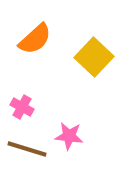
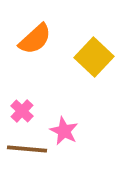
pink cross: moved 4 px down; rotated 15 degrees clockwise
pink star: moved 5 px left, 5 px up; rotated 20 degrees clockwise
brown line: rotated 12 degrees counterclockwise
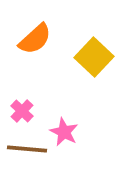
pink star: moved 1 px down
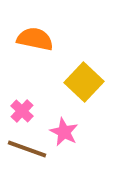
orange semicircle: rotated 126 degrees counterclockwise
yellow square: moved 10 px left, 25 px down
brown line: rotated 15 degrees clockwise
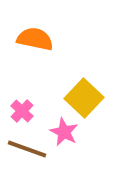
yellow square: moved 16 px down
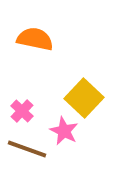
pink star: moved 1 px up
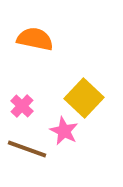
pink cross: moved 5 px up
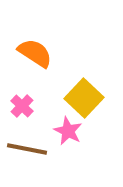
orange semicircle: moved 14 px down; rotated 21 degrees clockwise
pink star: moved 4 px right
brown line: rotated 9 degrees counterclockwise
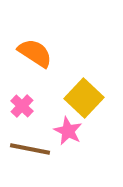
brown line: moved 3 px right
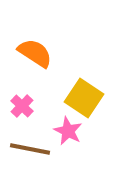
yellow square: rotated 9 degrees counterclockwise
